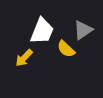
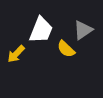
white trapezoid: moved 1 px left, 1 px up
yellow arrow: moved 8 px left, 4 px up
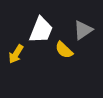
yellow semicircle: moved 2 px left, 1 px down
yellow arrow: rotated 12 degrees counterclockwise
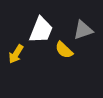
gray triangle: rotated 15 degrees clockwise
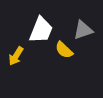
yellow arrow: moved 2 px down
